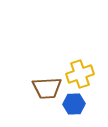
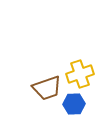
brown trapezoid: rotated 16 degrees counterclockwise
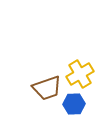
yellow cross: rotated 12 degrees counterclockwise
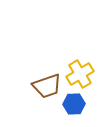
brown trapezoid: moved 2 px up
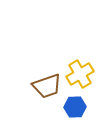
blue hexagon: moved 1 px right, 3 px down
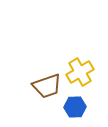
yellow cross: moved 2 px up
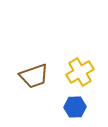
brown trapezoid: moved 13 px left, 10 px up
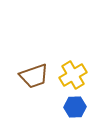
yellow cross: moved 7 px left, 3 px down
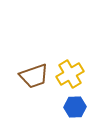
yellow cross: moved 3 px left, 1 px up
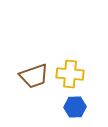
yellow cross: rotated 36 degrees clockwise
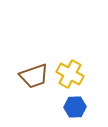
yellow cross: rotated 24 degrees clockwise
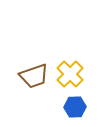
yellow cross: rotated 16 degrees clockwise
